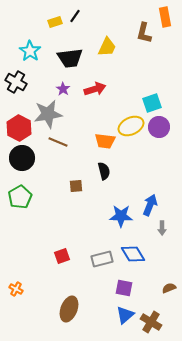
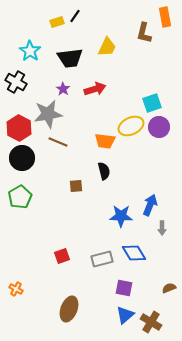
yellow rectangle: moved 2 px right
blue diamond: moved 1 px right, 1 px up
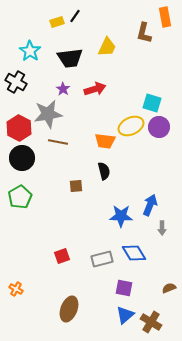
cyan square: rotated 36 degrees clockwise
brown line: rotated 12 degrees counterclockwise
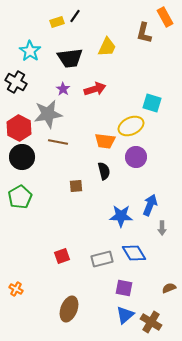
orange rectangle: rotated 18 degrees counterclockwise
purple circle: moved 23 px left, 30 px down
black circle: moved 1 px up
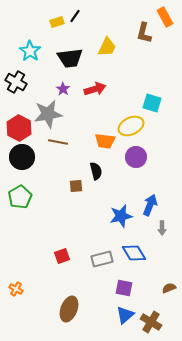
black semicircle: moved 8 px left
blue star: rotated 15 degrees counterclockwise
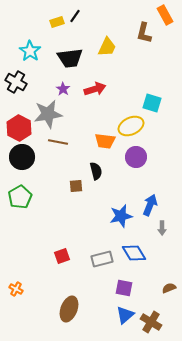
orange rectangle: moved 2 px up
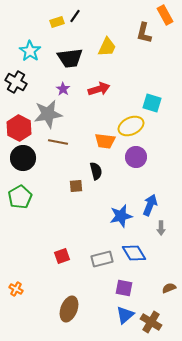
red arrow: moved 4 px right
black circle: moved 1 px right, 1 px down
gray arrow: moved 1 px left
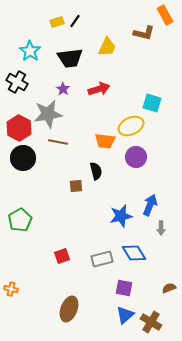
black line: moved 5 px down
brown L-shape: rotated 90 degrees counterclockwise
black cross: moved 1 px right
green pentagon: moved 23 px down
orange cross: moved 5 px left; rotated 16 degrees counterclockwise
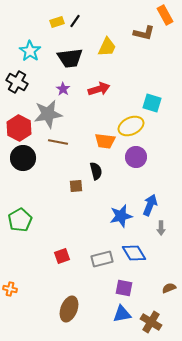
orange cross: moved 1 px left
blue triangle: moved 3 px left, 1 px up; rotated 30 degrees clockwise
